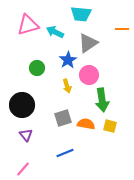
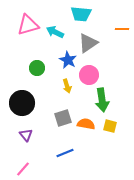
blue star: rotated 12 degrees counterclockwise
black circle: moved 2 px up
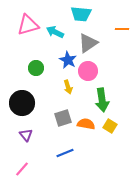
green circle: moved 1 px left
pink circle: moved 1 px left, 4 px up
yellow arrow: moved 1 px right, 1 px down
yellow square: rotated 16 degrees clockwise
pink line: moved 1 px left
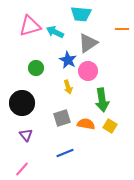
pink triangle: moved 2 px right, 1 px down
gray square: moved 1 px left
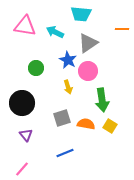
pink triangle: moved 5 px left; rotated 25 degrees clockwise
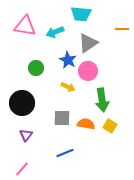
cyan arrow: rotated 48 degrees counterclockwise
yellow arrow: rotated 48 degrees counterclockwise
gray square: rotated 18 degrees clockwise
purple triangle: rotated 16 degrees clockwise
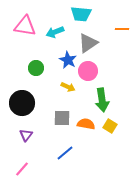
blue line: rotated 18 degrees counterclockwise
